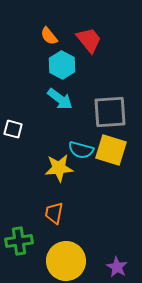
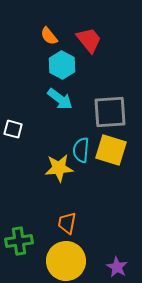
cyan semicircle: rotated 80 degrees clockwise
orange trapezoid: moved 13 px right, 10 px down
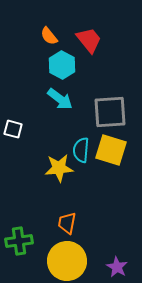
yellow circle: moved 1 px right
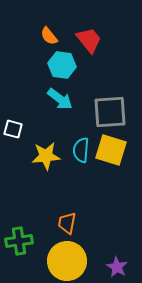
cyan hexagon: rotated 20 degrees counterclockwise
yellow star: moved 13 px left, 12 px up
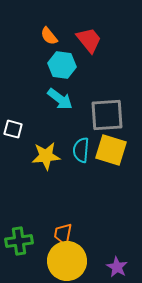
gray square: moved 3 px left, 3 px down
orange trapezoid: moved 4 px left, 11 px down
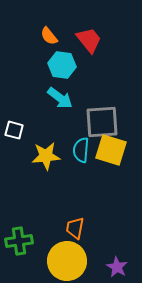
cyan arrow: moved 1 px up
gray square: moved 5 px left, 7 px down
white square: moved 1 px right, 1 px down
orange trapezoid: moved 12 px right, 6 px up
